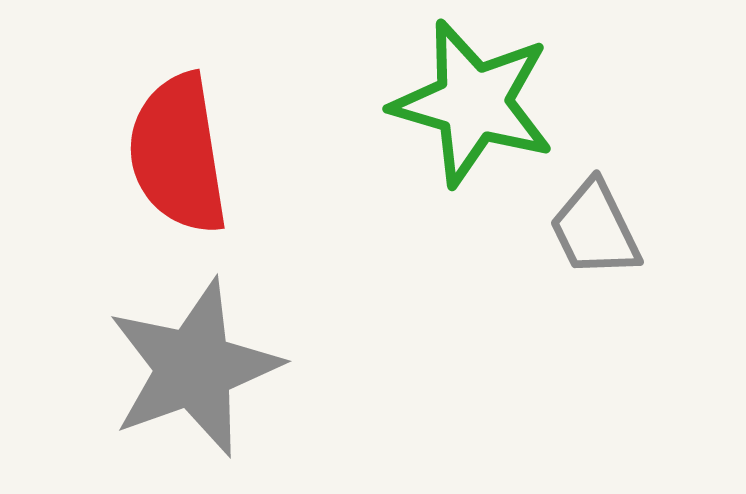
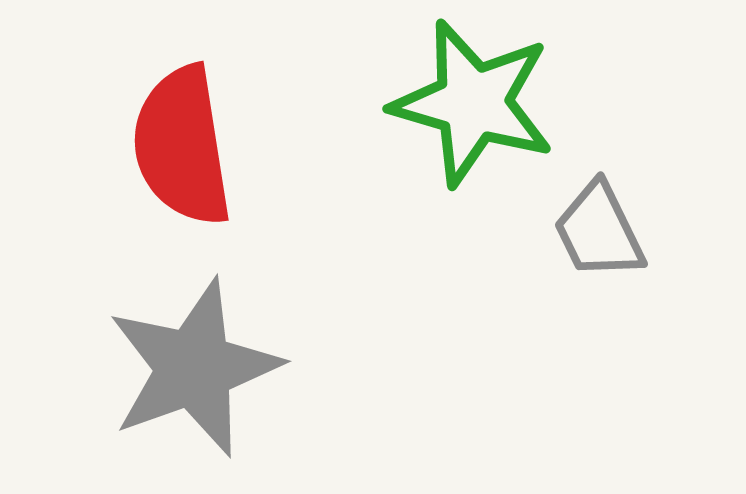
red semicircle: moved 4 px right, 8 px up
gray trapezoid: moved 4 px right, 2 px down
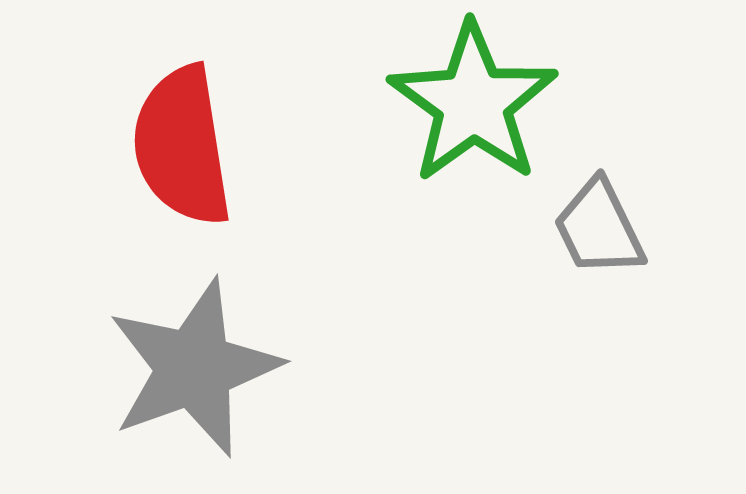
green star: rotated 20 degrees clockwise
gray trapezoid: moved 3 px up
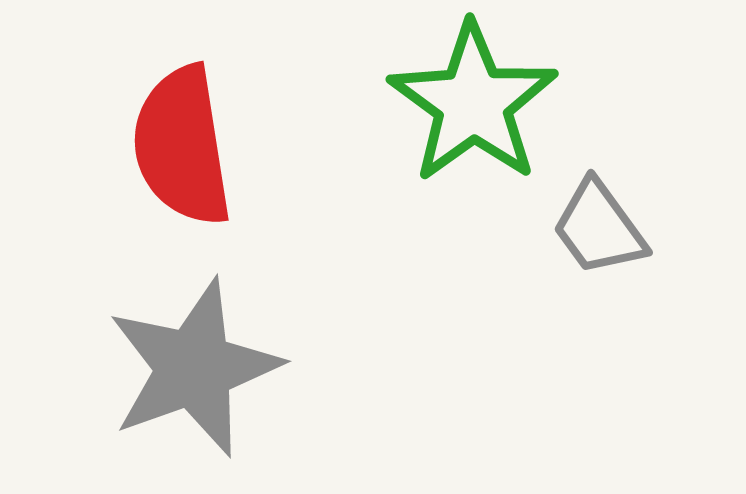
gray trapezoid: rotated 10 degrees counterclockwise
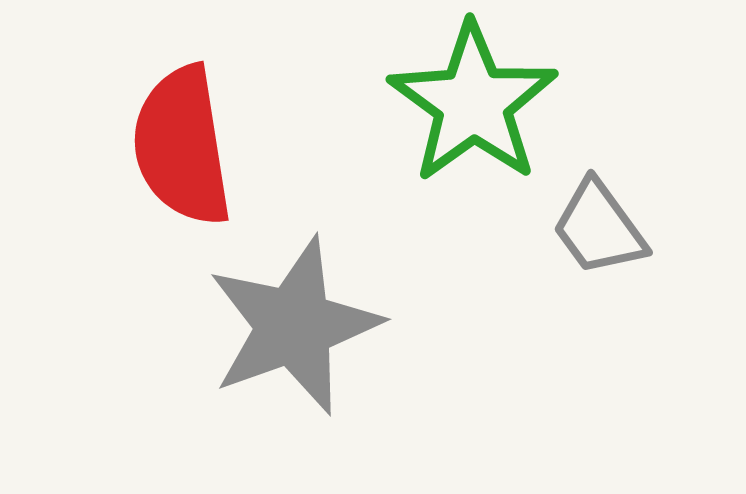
gray star: moved 100 px right, 42 px up
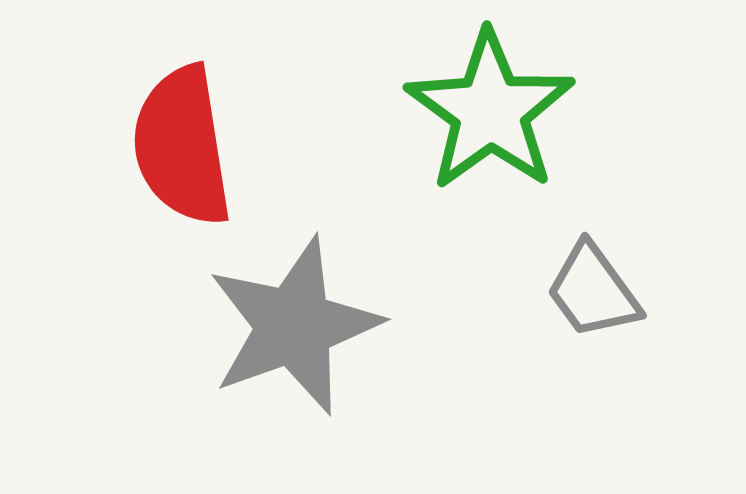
green star: moved 17 px right, 8 px down
gray trapezoid: moved 6 px left, 63 px down
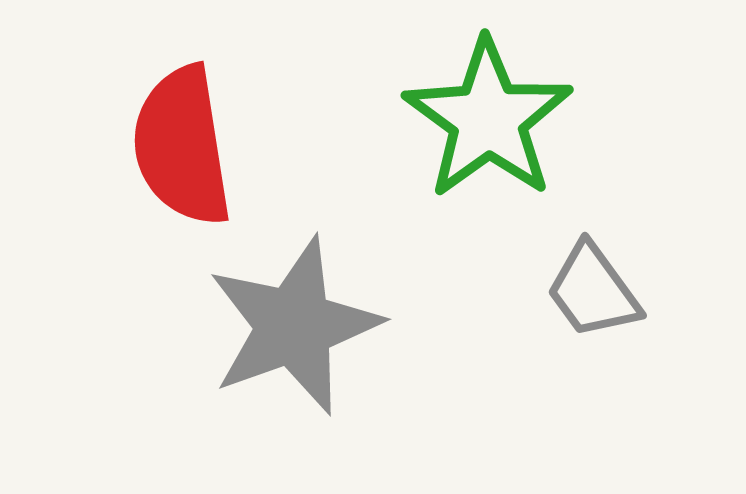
green star: moved 2 px left, 8 px down
